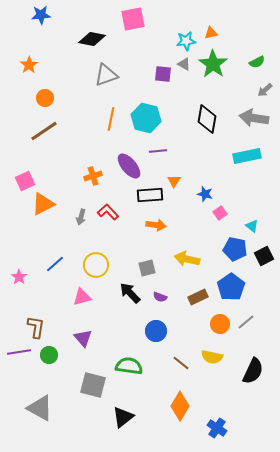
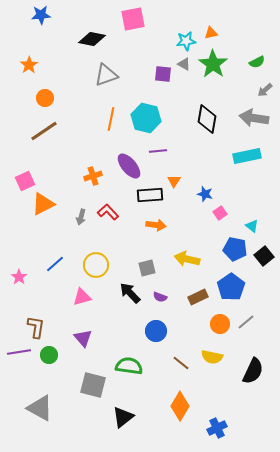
black square at (264, 256): rotated 12 degrees counterclockwise
blue cross at (217, 428): rotated 30 degrees clockwise
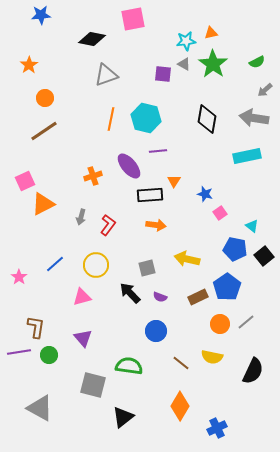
red L-shape at (108, 212): moved 13 px down; rotated 80 degrees clockwise
blue pentagon at (231, 287): moved 4 px left
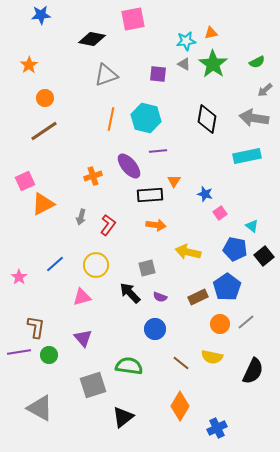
purple square at (163, 74): moved 5 px left
yellow arrow at (187, 259): moved 1 px right, 7 px up
blue circle at (156, 331): moved 1 px left, 2 px up
gray square at (93, 385): rotated 32 degrees counterclockwise
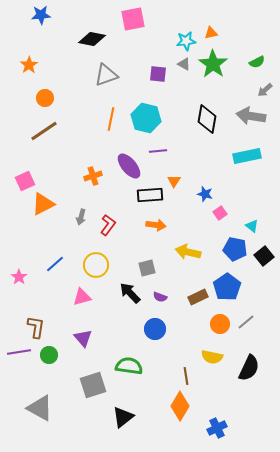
gray arrow at (254, 118): moved 3 px left, 2 px up
brown line at (181, 363): moved 5 px right, 13 px down; rotated 42 degrees clockwise
black semicircle at (253, 371): moved 4 px left, 3 px up
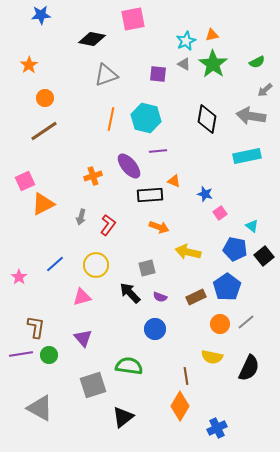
orange triangle at (211, 33): moved 1 px right, 2 px down
cyan star at (186, 41): rotated 18 degrees counterclockwise
orange triangle at (174, 181): rotated 40 degrees counterclockwise
orange arrow at (156, 225): moved 3 px right, 2 px down; rotated 12 degrees clockwise
brown rectangle at (198, 297): moved 2 px left
purple line at (19, 352): moved 2 px right, 2 px down
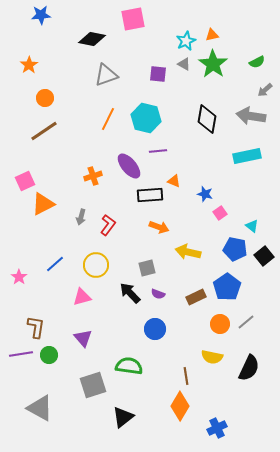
orange line at (111, 119): moved 3 px left; rotated 15 degrees clockwise
purple semicircle at (160, 297): moved 2 px left, 3 px up
